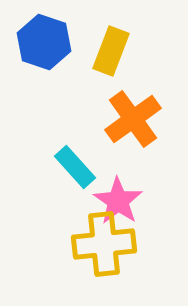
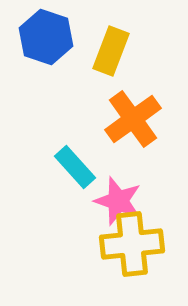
blue hexagon: moved 2 px right, 5 px up
pink star: rotated 15 degrees counterclockwise
yellow cross: moved 28 px right
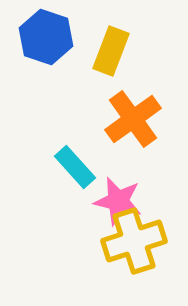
pink star: rotated 6 degrees counterclockwise
yellow cross: moved 2 px right, 3 px up; rotated 12 degrees counterclockwise
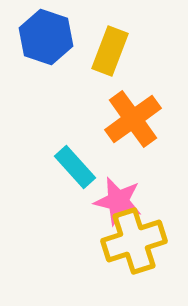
yellow rectangle: moved 1 px left
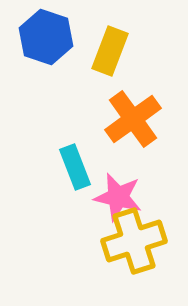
cyan rectangle: rotated 21 degrees clockwise
pink star: moved 4 px up
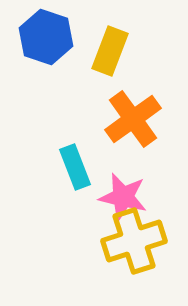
pink star: moved 5 px right
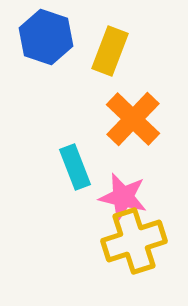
orange cross: rotated 10 degrees counterclockwise
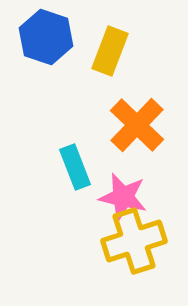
orange cross: moved 4 px right, 6 px down
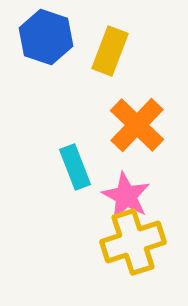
pink star: moved 3 px right, 1 px up; rotated 15 degrees clockwise
yellow cross: moved 1 px left, 1 px down
